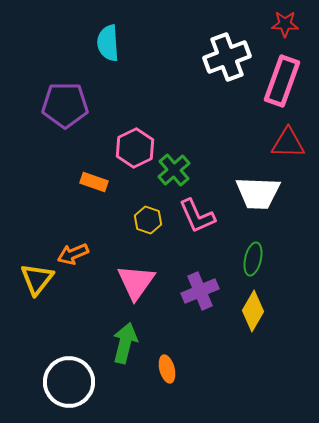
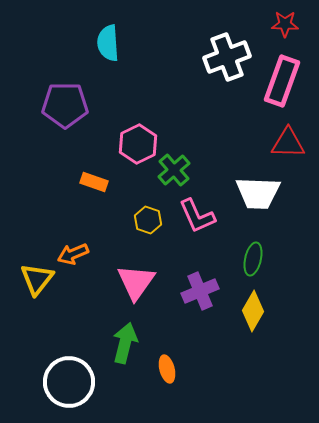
pink hexagon: moved 3 px right, 4 px up
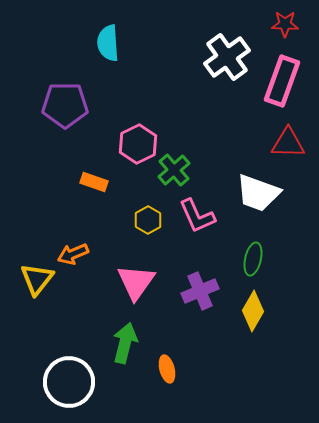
white cross: rotated 15 degrees counterclockwise
white trapezoid: rotated 18 degrees clockwise
yellow hexagon: rotated 12 degrees clockwise
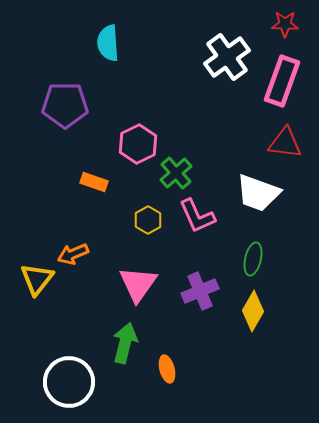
red triangle: moved 3 px left; rotated 6 degrees clockwise
green cross: moved 2 px right, 3 px down
pink triangle: moved 2 px right, 2 px down
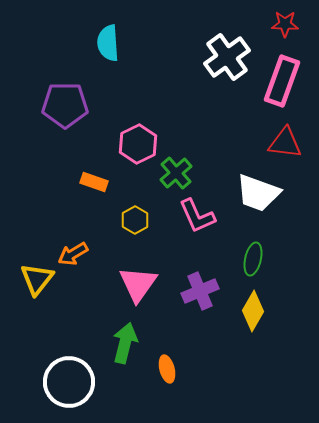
yellow hexagon: moved 13 px left
orange arrow: rotated 8 degrees counterclockwise
